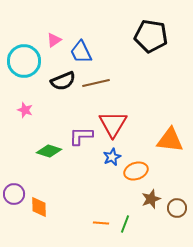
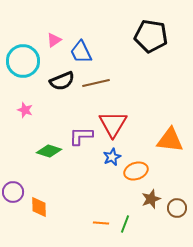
cyan circle: moved 1 px left
black semicircle: moved 1 px left
purple circle: moved 1 px left, 2 px up
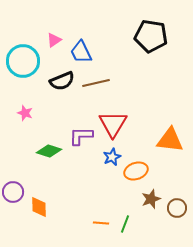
pink star: moved 3 px down
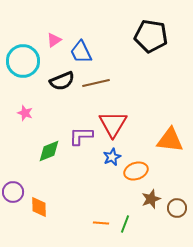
green diamond: rotated 40 degrees counterclockwise
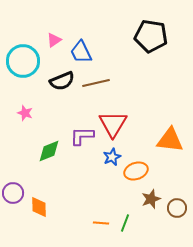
purple L-shape: moved 1 px right
purple circle: moved 1 px down
green line: moved 1 px up
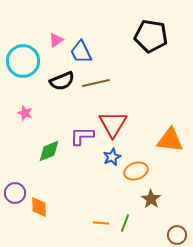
pink triangle: moved 2 px right
purple circle: moved 2 px right
brown star: rotated 18 degrees counterclockwise
brown circle: moved 27 px down
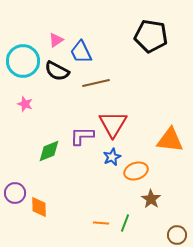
black semicircle: moved 5 px left, 10 px up; rotated 50 degrees clockwise
pink star: moved 9 px up
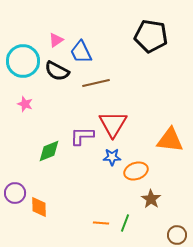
blue star: rotated 24 degrees clockwise
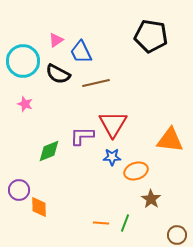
black semicircle: moved 1 px right, 3 px down
purple circle: moved 4 px right, 3 px up
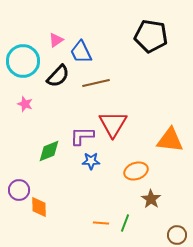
black semicircle: moved 2 px down; rotated 75 degrees counterclockwise
blue star: moved 21 px left, 4 px down
